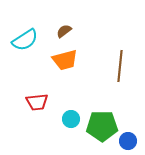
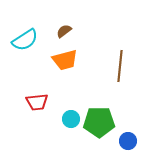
green pentagon: moved 3 px left, 4 px up
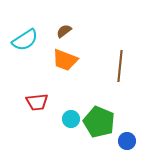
orange trapezoid: rotated 36 degrees clockwise
green pentagon: rotated 24 degrees clockwise
blue circle: moved 1 px left
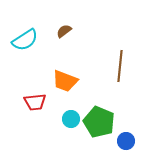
orange trapezoid: moved 21 px down
red trapezoid: moved 2 px left
blue circle: moved 1 px left
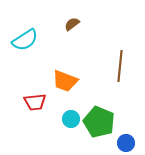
brown semicircle: moved 8 px right, 7 px up
blue circle: moved 2 px down
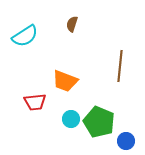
brown semicircle: rotated 35 degrees counterclockwise
cyan semicircle: moved 4 px up
blue circle: moved 2 px up
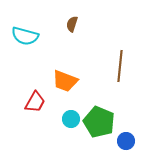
cyan semicircle: rotated 48 degrees clockwise
red trapezoid: rotated 55 degrees counterclockwise
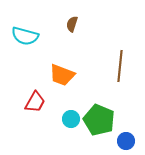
orange trapezoid: moved 3 px left, 6 px up
green pentagon: moved 2 px up
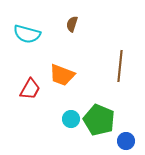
cyan semicircle: moved 2 px right, 2 px up
red trapezoid: moved 5 px left, 13 px up
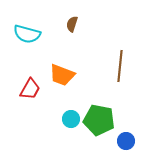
green pentagon: rotated 12 degrees counterclockwise
